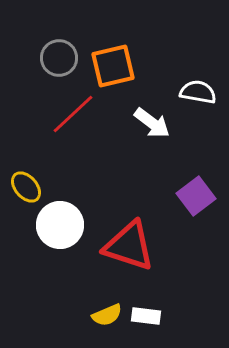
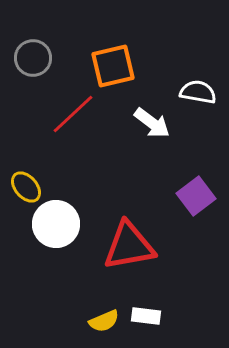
gray circle: moved 26 px left
white circle: moved 4 px left, 1 px up
red triangle: rotated 28 degrees counterclockwise
yellow semicircle: moved 3 px left, 6 px down
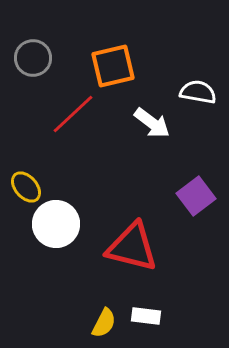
red triangle: moved 3 px right, 1 px down; rotated 24 degrees clockwise
yellow semicircle: moved 2 px down; rotated 40 degrees counterclockwise
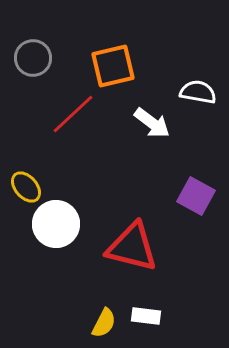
purple square: rotated 24 degrees counterclockwise
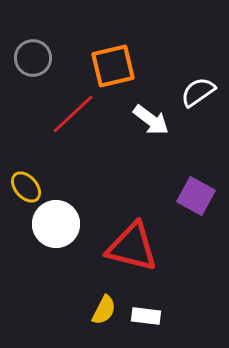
white semicircle: rotated 45 degrees counterclockwise
white arrow: moved 1 px left, 3 px up
yellow semicircle: moved 13 px up
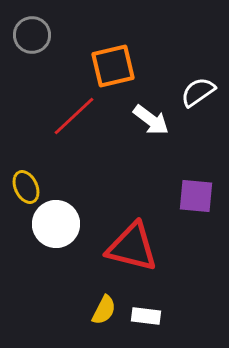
gray circle: moved 1 px left, 23 px up
red line: moved 1 px right, 2 px down
yellow ellipse: rotated 16 degrees clockwise
purple square: rotated 24 degrees counterclockwise
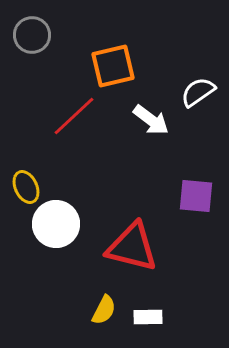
white rectangle: moved 2 px right, 1 px down; rotated 8 degrees counterclockwise
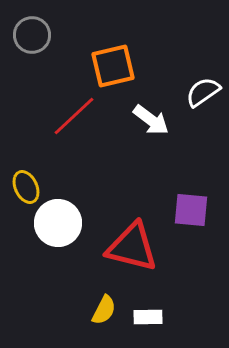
white semicircle: moved 5 px right
purple square: moved 5 px left, 14 px down
white circle: moved 2 px right, 1 px up
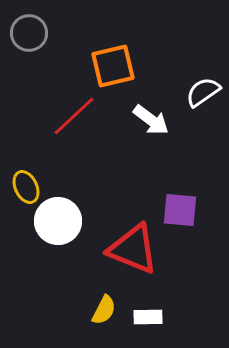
gray circle: moved 3 px left, 2 px up
purple square: moved 11 px left
white circle: moved 2 px up
red triangle: moved 1 px right, 2 px down; rotated 8 degrees clockwise
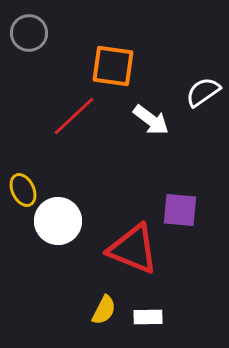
orange square: rotated 21 degrees clockwise
yellow ellipse: moved 3 px left, 3 px down
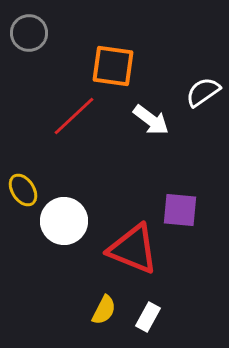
yellow ellipse: rotated 8 degrees counterclockwise
white circle: moved 6 px right
white rectangle: rotated 60 degrees counterclockwise
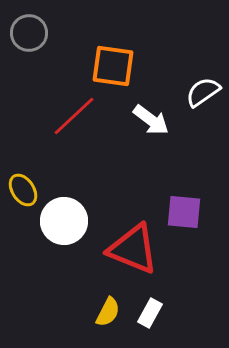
purple square: moved 4 px right, 2 px down
yellow semicircle: moved 4 px right, 2 px down
white rectangle: moved 2 px right, 4 px up
